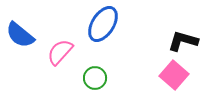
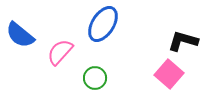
pink square: moved 5 px left, 1 px up
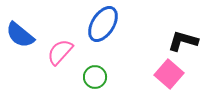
green circle: moved 1 px up
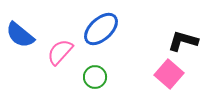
blue ellipse: moved 2 px left, 5 px down; rotated 15 degrees clockwise
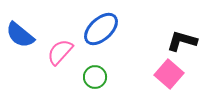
black L-shape: moved 1 px left
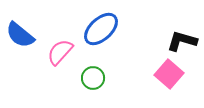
green circle: moved 2 px left, 1 px down
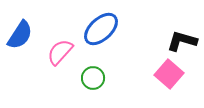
blue semicircle: rotated 96 degrees counterclockwise
